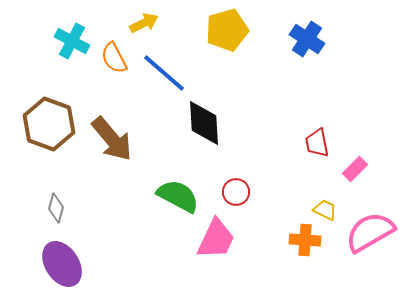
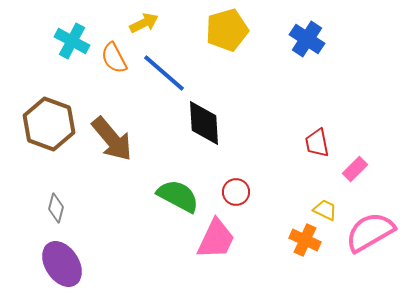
orange cross: rotated 20 degrees clockwise
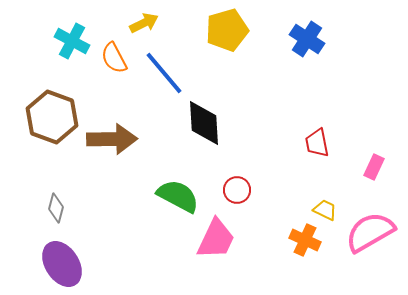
blue line: rotated 9 degrees clockwise
brown hexagon: moved 3 px right, 7 px up
brown arrow: rotated 51 degrees counterclockwise
pink rectangle: moved 19 px right, 2 px up; rotated 20 degrees counterclockwise
red circle: moved 1 px right, 2 px up
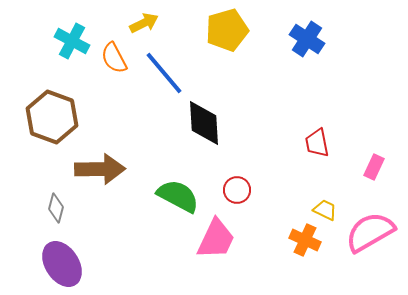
brown arrow: moved 12 px left, 30 px down
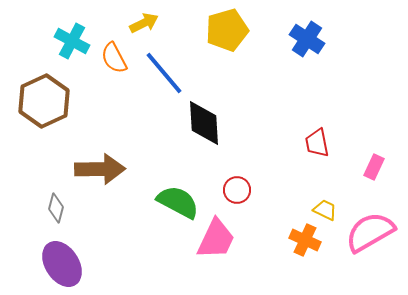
brown hexagon: moved 8 px left, 16 px up; rotated 15 degrees clockwise
green semicircle: moved 6 px down
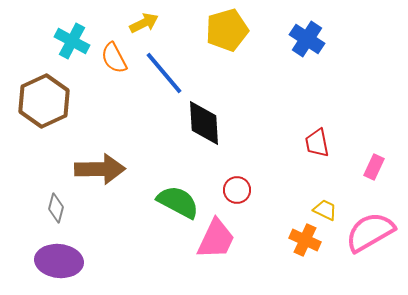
purple ellipse: moved 3 px left, 3 px up; rotated 51 degrees counterclockwise
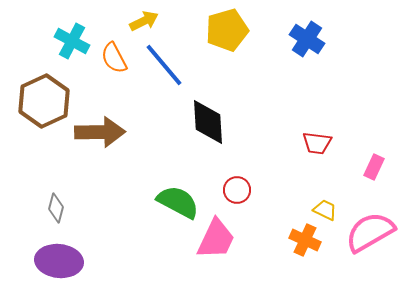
yellow arrow: moved 2 px up
blue line: moved 8 px up
black diamond: moved 4 px right, 1 px up
red trapezoid: rotated 72 degrees counterclockwise
brown arrow: moved 37 px up
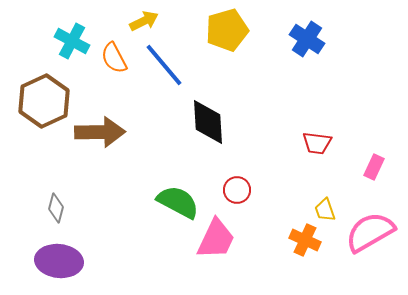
yellow trapezoid: rotated 135 degrees counterclockwise
